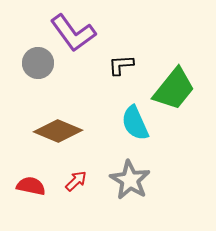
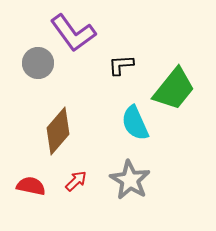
brown diamond: rotated 72 degrees counterclockwise
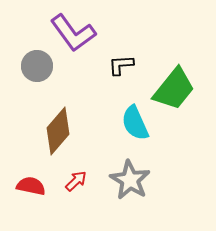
gray circle: moved 1 px left, 3 px down
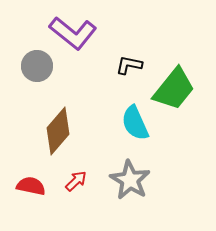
purple L-shape: rotated 15 degrees counterclockwise
black L-shape: moved 8 px right; rotated 16 degrees clockwise
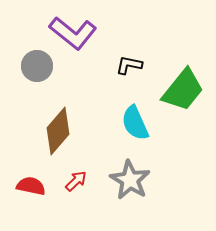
green trapezoid: moved 9 px right, 1 px down
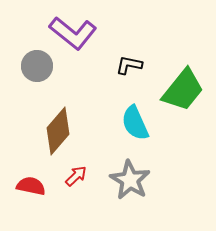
red arrow: moved 5 px up
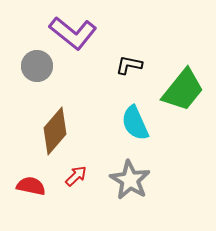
brown diamond: moved 3 px left
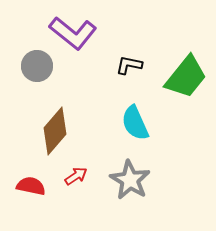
green trapezoid: moved 3 px right, 13 px up
red arrow: rotated 10 degrees clockwise
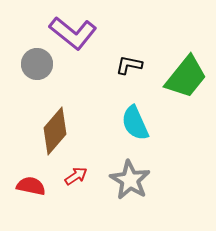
gray circle: moved 2 px up
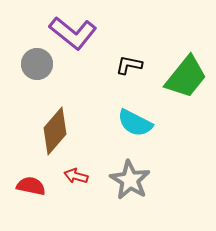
cyan semicircle: rotated 39 degrees counterclockwise
red arrow: rotated 130 degrees counterclockwise
